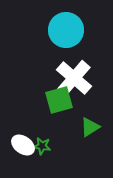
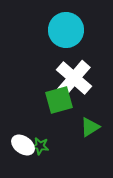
green star: moved 2 px left
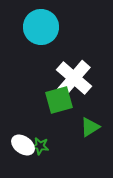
cyan circle: moved 25 px left, 3 px up
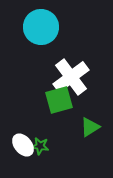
white cross: moved 3 px left, 1 px up; rotated 12 degrees clockwise
white ellipse: rotated 15 degrees clockwise
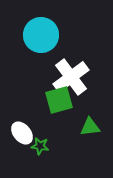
cyan circle: moved 8 px down
green triangle: rotated 25 degrees clockwise
white ellipse: moved 1 px left, 12 px up
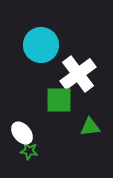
cyan circle: moved 10 px down
white cross: moved 7 px right, 3 px up
green square: rotated 16 degrees clockwise
green star: moved 11 px left, 5 px down
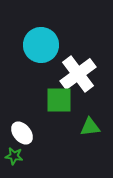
green star: moved 15 px left, 5 px down
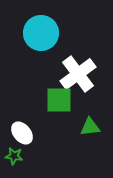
cyan circle: moved 12 px up
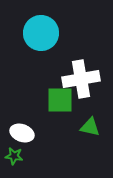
white cross: moved 3 px right, 5 px down; rotated 27 degrees clockwise
green square: moved 1 px right
green triangle: rotated 20 degrees clockwise
white ellipse: rotated 30 degrees counterclockwise
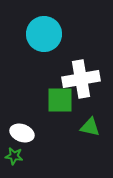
cyan circle: moved 3 px right, 1 px down
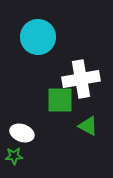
cyan circle: moved 6 px left, 3 px down
green triangle: moved 2 px left, 1 px up; rotated 15 degrees clockwise
green star: rotated 12 degrees counterclockwise
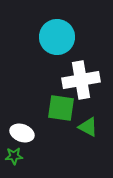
cyan circle: moved 19 px right
white cross: moved 1 px down
green square: moved 1 px right, 8 px down; rotated 8 degrees clockwise
green triangle: moved 1 px down
